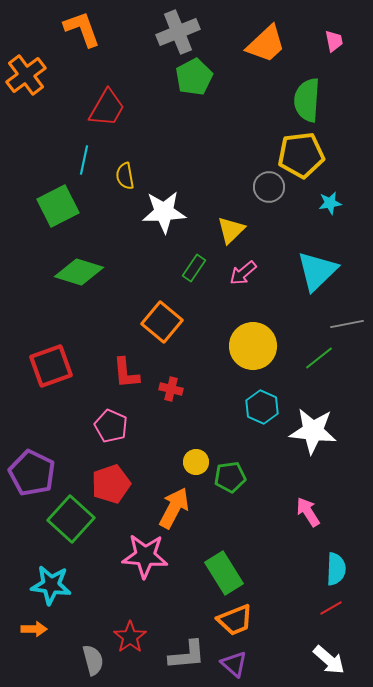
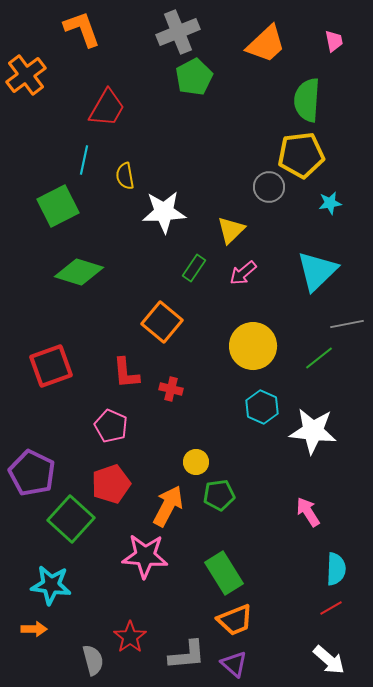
green pentagon at (230, 477): moved 11 px left, 18 px down
orange arrow at (174, 508): moved 6 px left, 2 px up
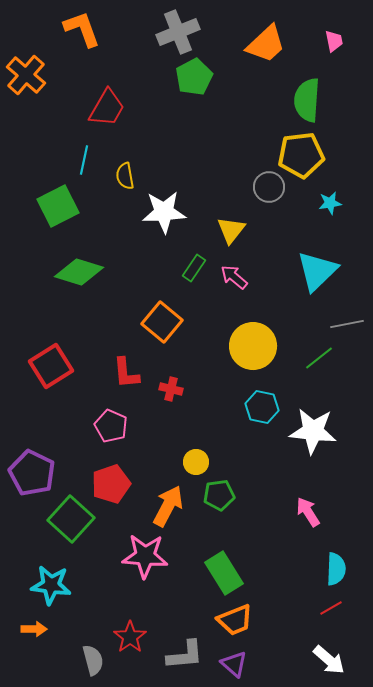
orange cross at (26, 75): rotated 12 degrees counterclockwise
yellow triangle at (231, 230): rotated 8 degrees counterclockwise
pink arrow at (243, 273): moved 9 px left, 4 px down; rotated 80 degrees clockwise
red square at (51, 366): rotated 12 degrees counterclockwise
cyan hexagon at (262, 407): rotated 12 degrees counterclockwise
gray L-shape at (187, 655): moved 2 px left
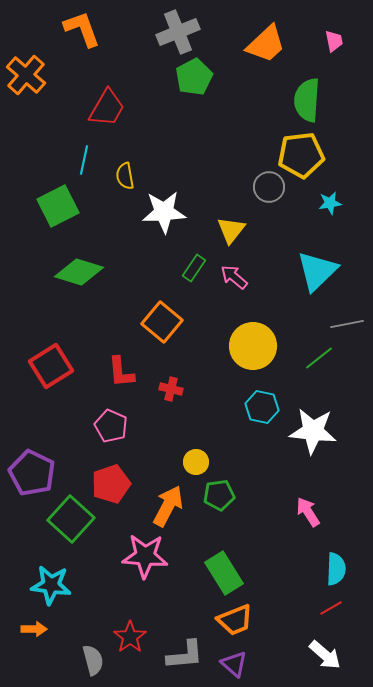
red L-shape at (126, 373): moved 5 px left, 1 px up
white arrow at (329, 660): moved 4 px left, 5 px up
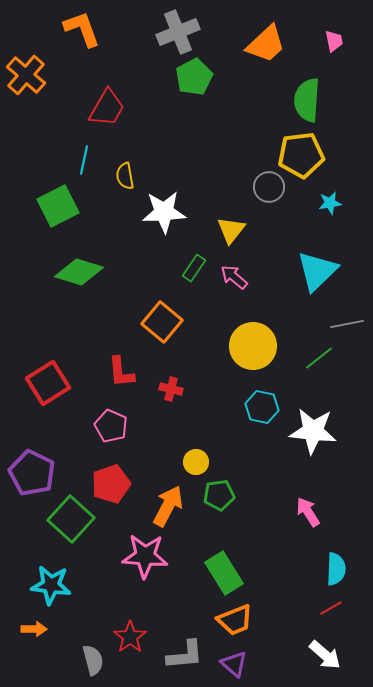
red square at (51, 366): moved 3 px left, 17 px down
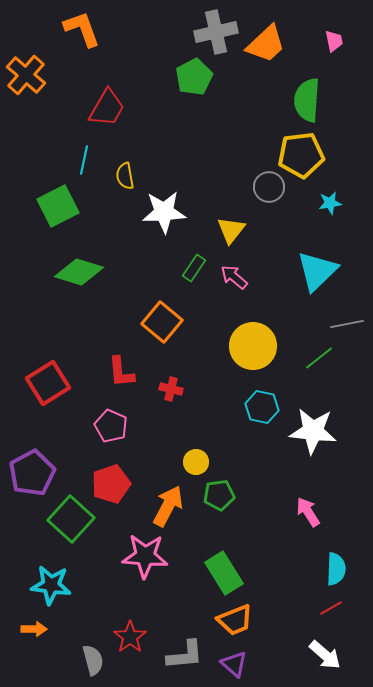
gray cross at (178, 32): moved 38 px right; rotated 9 degrees clockwise
purple pentagon at (32, 473): rotated 18 degrees clockwise
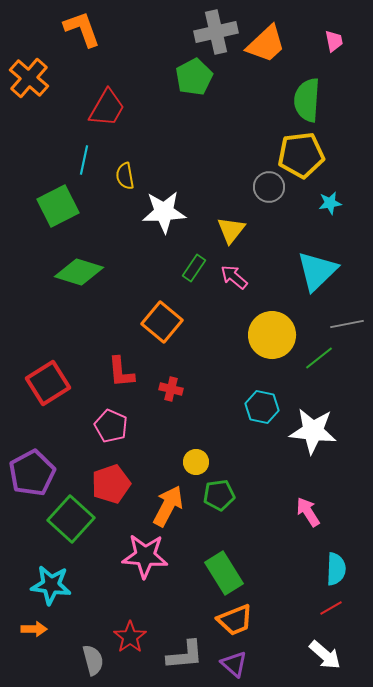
orange cross at (26, 75): moved 3 px right, 3 px down
yellow circle at (253, 346): moved 19 px right, 11 px up
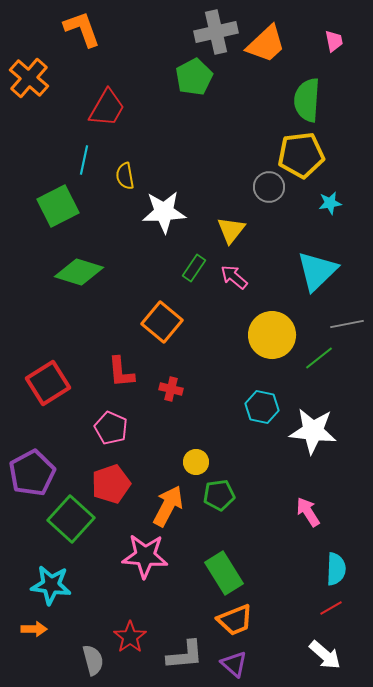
pink pentagon at (111, 426): moved 2 px down
